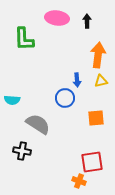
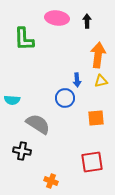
orange cross: moved 28 px left
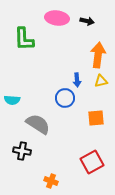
black arrow: rotated 104 degrees clockwise
red square: rotated 20 degrees counterclockwise
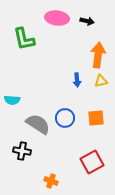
green L-shape: rotated 10 degrees counterclockwise
blue circle: moved 20 px down
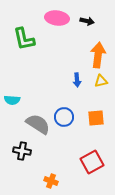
blue circle: moved 1 px left, 1 px up
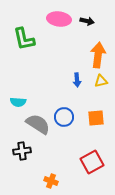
pink ellipse: moved 2 px right, 1 px down
cyan semicircle: moved 6 px right, 2 px down
black cross: rotated 18 degrees counterclockwise
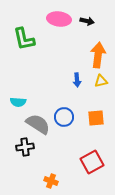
black cross: moved 3 px right, 4 px up
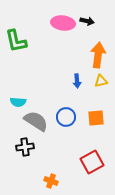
pink ellipse: moved 4 px right, 4 px down
green L-shape: moved 8 px left, 2 px down
blue arrow: moved 1 px down
blue circle: moved 2 px right
gray semicircle: moved 2 px left, 3 px up
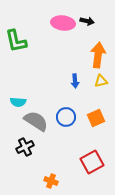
blue arrow: moved 2 px left
orange square: rotated 18 degrees counterclockwise
black cross: rotated 18 degrees counterclockwise
